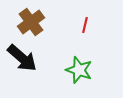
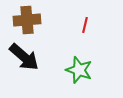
brown cross: moved 4 px left, 2 px up; rotated 32 degrees clockwise
black arrow: moved 2 px right, 1 px up
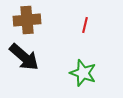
green star: moved 4 px right, 3 px down
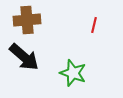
red line: moved 9 px right
green star: moved 10 px left
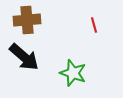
red line: rotated 28 degrees counterclockwise
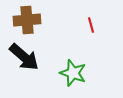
red line: moved 3 px left
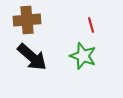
black arrow: moved 8 px right
green star: moved 10 px right, 17 px up
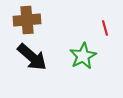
red line: moved 14 px right, 3 px down
green star: rotated 24 degrees clockwise
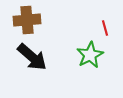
green star: moved 7 px right, 1 px up
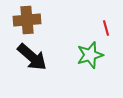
red line: moved 1 px right
green star: rotated 12 degrees clockwise
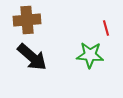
green star: rotated 20 degrees clockwise
